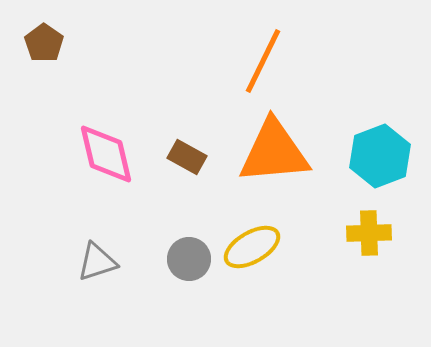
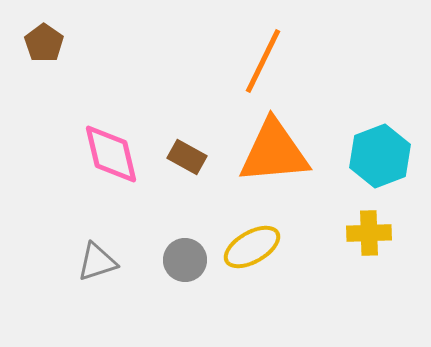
pink diamond: moved 5 px right
gray circle: moved 4 px left, 1 px down
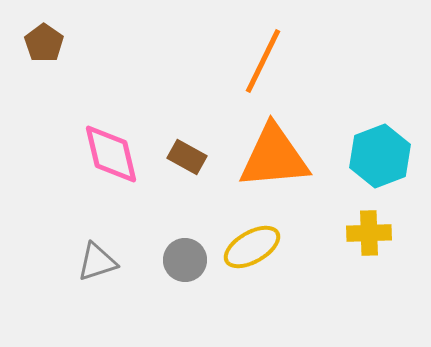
orange triangle: moved 5 px down
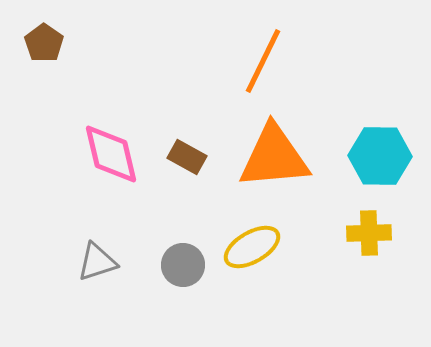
cyan hexagon: rotated 22 degrees clockwise
gray circle: moved 2 px left, 5 px down
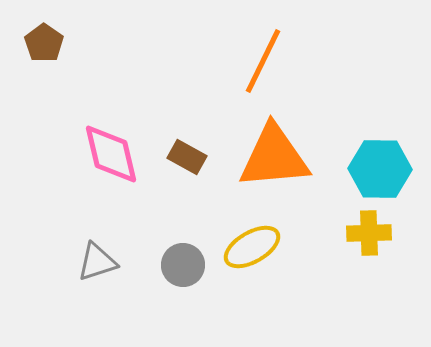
cyan hexagon: moved 13 px down
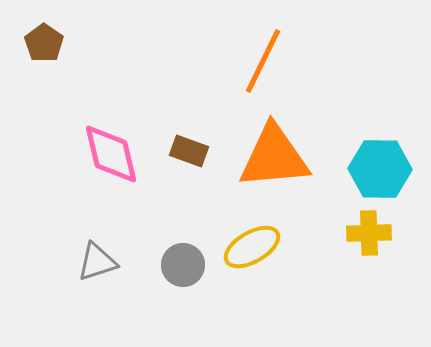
brown rectangle: moved 2 px right, 6 px up; rotated 9 degrees counterclockwise
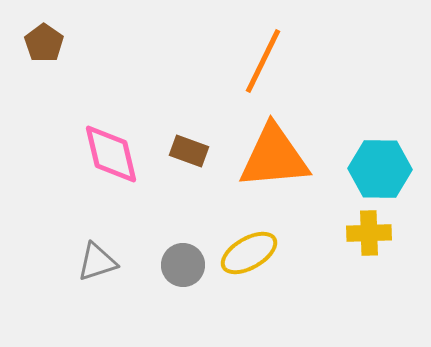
yellow ellipse: moved 3 px left, 6 px down
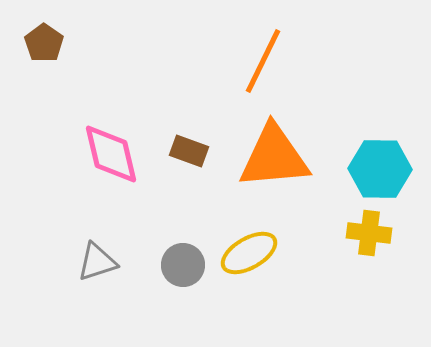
yellow cross: rotated 9 degrees clockwise
